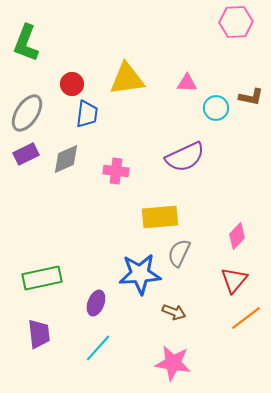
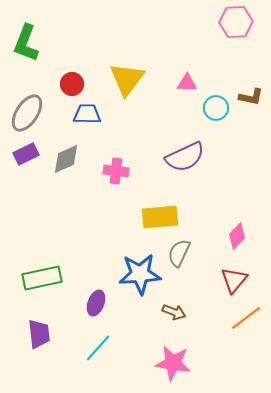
yellow triangle: rotated 45 degrees counterclockwise
blue trapezoid: rotated 96 degrees counterclockwise
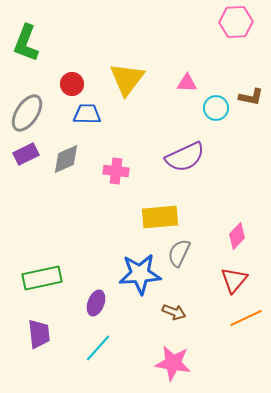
orange line: rotated 12 degrees clockwise
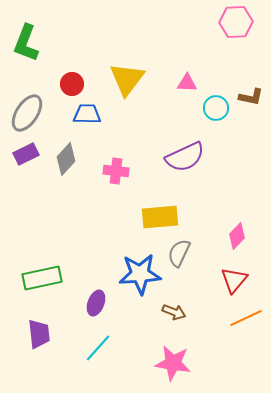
gray diamond: rotated 24 degrees counterclockwise
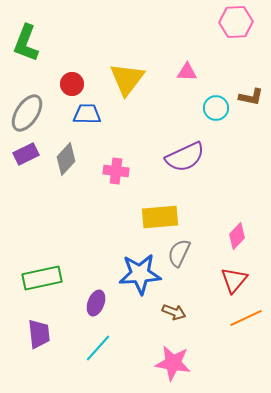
pink triangle: moved 11 px up
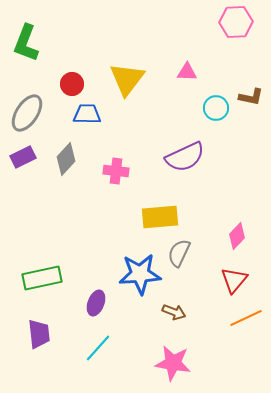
purple rectangle: moved 3 px left, 3 px down
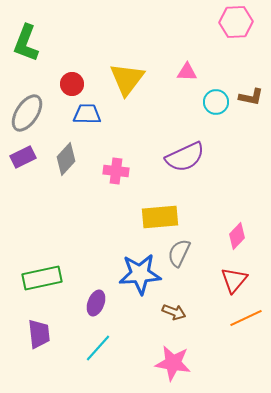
cyan circle: moved 6 px up
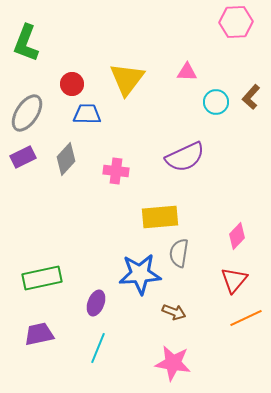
brown L-shape: rotated 120 degrees clockwise
gray semicircle: rotated 16 degrees counterclockwise
purple trapezoid: rotated 96 degrees counterclockwise
cyan line: rotated 20 degrees counterclockwise
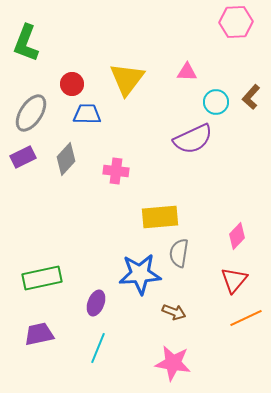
gray ellipse: moved 4 px right
purple semicircle: moved 8 px right, 18 px up
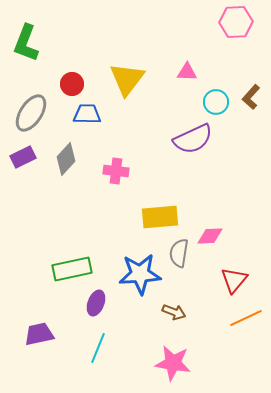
pink diamond: moved 27 px left; rotated 44 degrees clockwise
green rectangle: moved 30 px right, 9 px up
